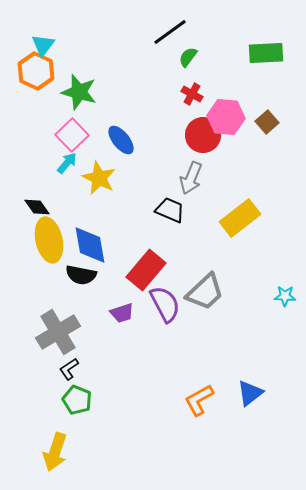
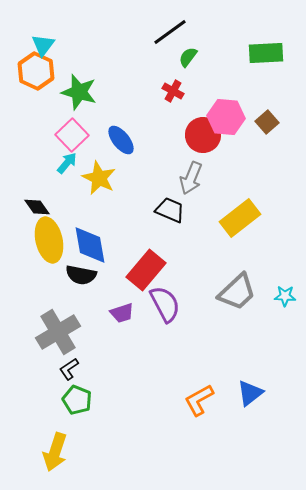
red cross: moved 19 px left, 3 px up
gray trapezoid: moved 32 px right
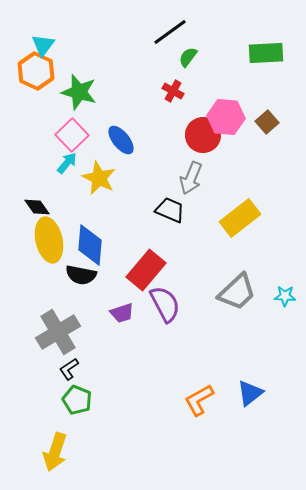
blue diamond: rotated 15 degrees clockwise
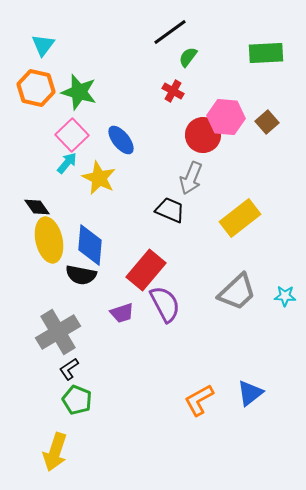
orange hexagon: moved 17 px down; rotated 12 degrees counterclockwise
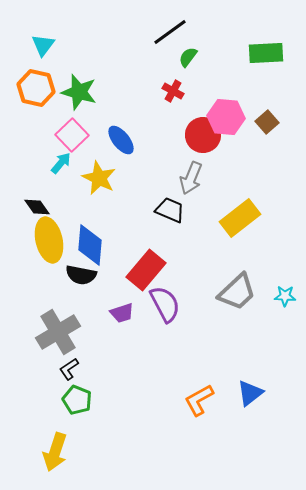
cyan arrow: moved 6 px left
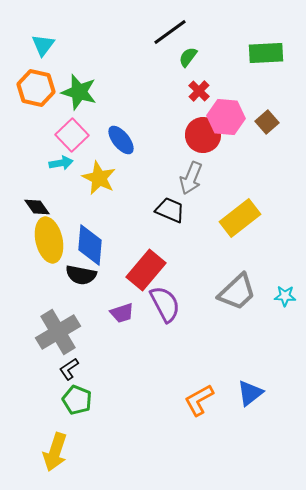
red cross: moved 26 px right; rotated 15 degrees clockwise
cyan arrow: rotated 40 degrees clockwise
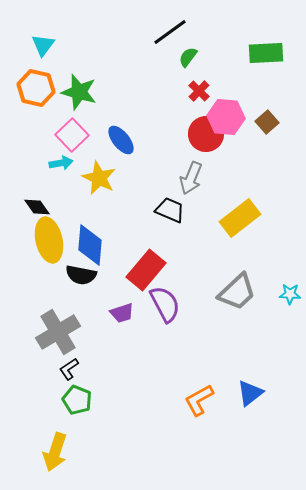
red circle: moved 3 px right, 1 px up
cyan star: moved 5 px right, 2 px up
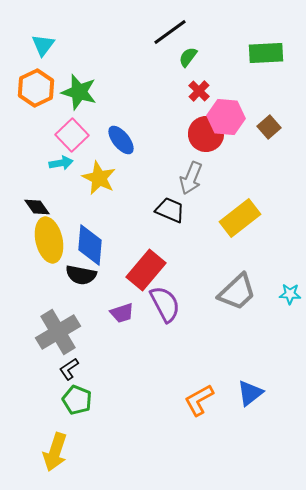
orange hexagon: rotated 21 degrees clockwise
brown square: moved 2 px right, 5 px down
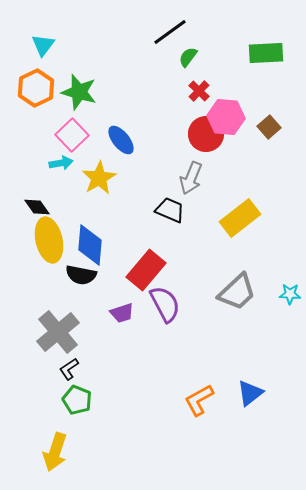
yellow star: rotated 16 degrees clockwise
gray cross: rotated 9 degrees counterclockwise
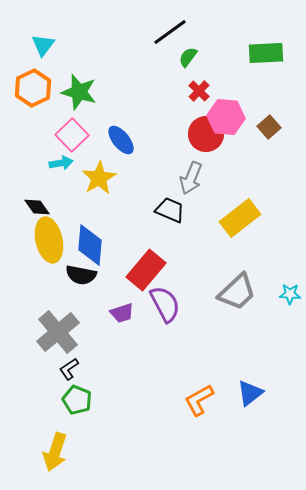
orange hexagon: moved 3 px left
